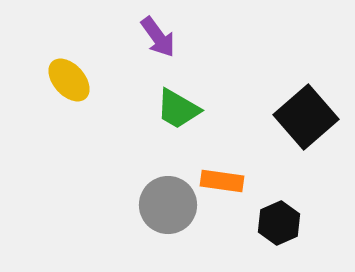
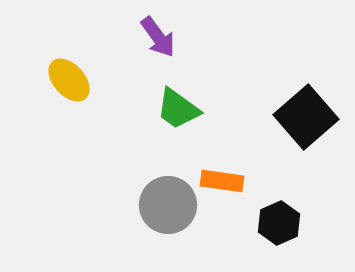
green trapezoid: rotated 6 degrees clockwise
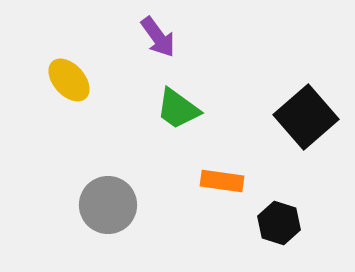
gray circle: moved 60 px left
black hexagon: rotated 18 degrees counterclockwise
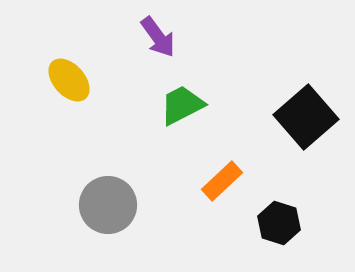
green trapezoid: moved 4 px right, 4 px up; rotated 117 degrees clockwise
orange rectangle: rotated 51 degrees counterclockwise
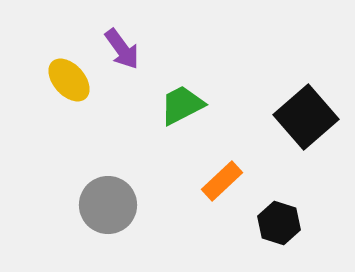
purple arrow: moved 36 px left, 12 px down
